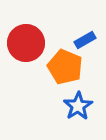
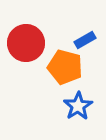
orange pentagon: rotated 8 degrees counterclockwise
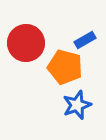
blue star: moved 1 px left, 1 px up; rotated 12 degrees clockwise
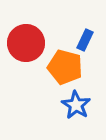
blue rectangle: rotated 35 degrees counterclockwise
blue star: moved 1 px left; rotated 20 degrees counterclockwise
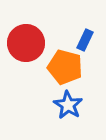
blue star: moved 8 px left
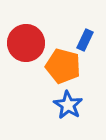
orange pentagon: moved 2 px left, 1 px up
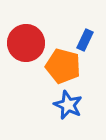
blue star: rotated 8 degrees counterclockwise
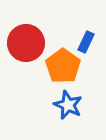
blue rectangle: moved 1 px right, 2 px down
orange pentagon: rotated 20 degrees clockwise
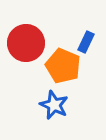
orange pentagon: rotated 12 degrees counterclockwise
blue star: moved 14 px left
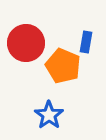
blue rectangle: rotated 15 degrees counterclockwise
blue star: moved 5 px left, 10 px down; rotated 12 degrees clockwise
